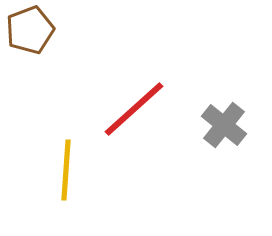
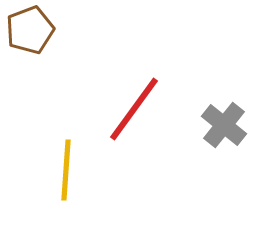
red line: rotated 12 degrees counterclockwise
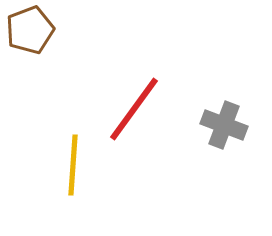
gray cross: rotated 18 degrees counterclockwise
yellow line: moved 7 px right, 5 px up
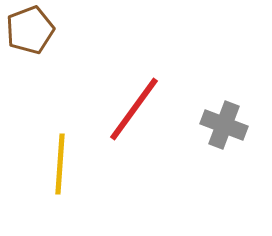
yellow line: moved 13 px left, 1 px up
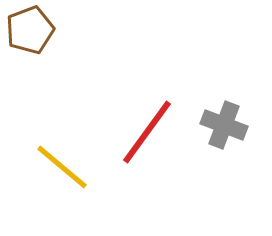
red line: moved 13 px right, 23 px down
yellow line: moved 2 px right, 3 px down; rotated 54 degrees counterclockwise
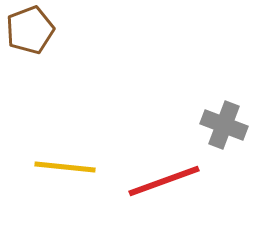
red line: moved 17 px right, 49 px down; rotated 34 degrees clockwise
yellow line: moved 3 px right; rotated 34 degrees counterclockwise
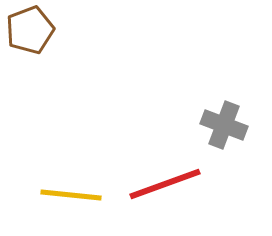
yellow line: moved 6 px right, 28 px down
red line: moved 1 px right, 3 px down
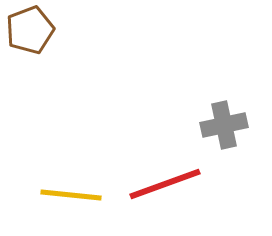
gray cross: rotated 33 degrees counterclockwise
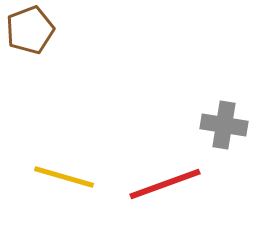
gray cross: rotated 21 degrees clockwise
yellow line: moved 7 px left, 18 px up; rotated 10 degrees clockwise
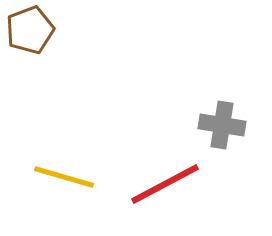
gray cross: moved 2 px left
red line: rotated 8 degrees counterclockwise
